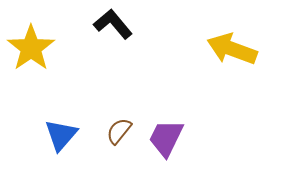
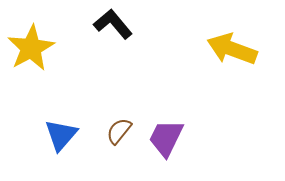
yellow star: rotated 6 degrees clockwise
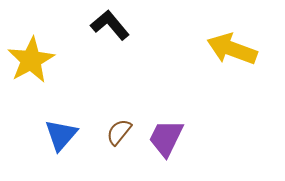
black L-shape: moved 3 px left, 1 px down
yellow star: moved 12 px down
brown semicircle: moved 1 px down
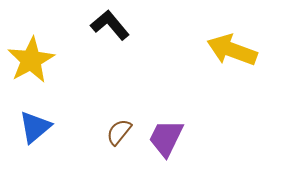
yellow arrow: moved 1 px down
blue triangle: moved 26 px left, 8 px up; rotated 9 degrees clockwise
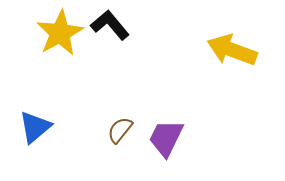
yellow star: moved 29 px right, 27 px up
brown semicircle: moved 1 px right, 2 px up
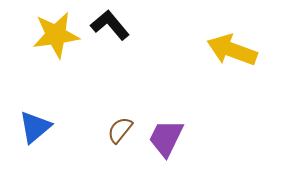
yellow star: moved 4 px left, 2 px down; rotated 21 degrees clockwise
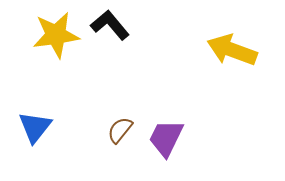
blue triangle: rotated 12 degrees counterclockwise
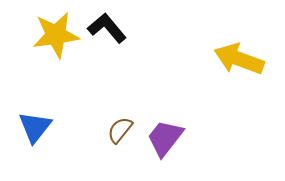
black L-shape: moved 3 px left, 3 px down
yellow arrow: moved 7 px right, 9 px down
purple trapezoid: moved 1 px left; rotated 12 degrees clockwise
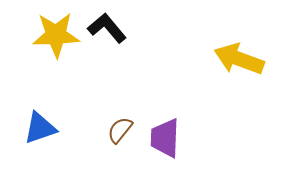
yellow star: rotated 6 degrees clockwise
blue triangle: moved 5 px right, 1 px down; rotated 33 degrees clockwise
purple trapezoid: rotated 36 degrees counterclockwise
